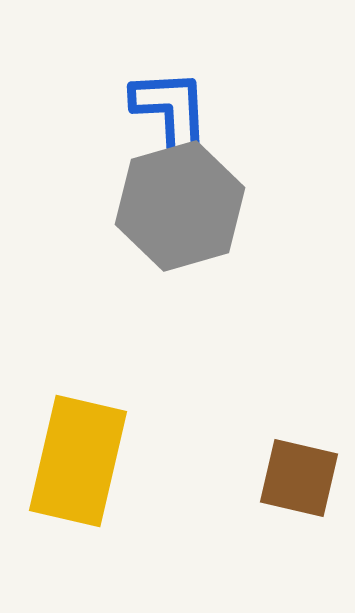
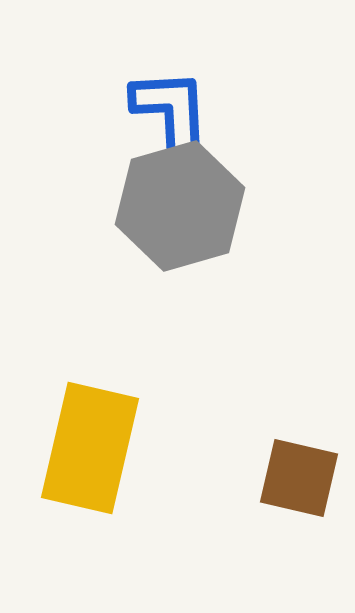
yellow rectangle: moved 12 px right, 13 px up
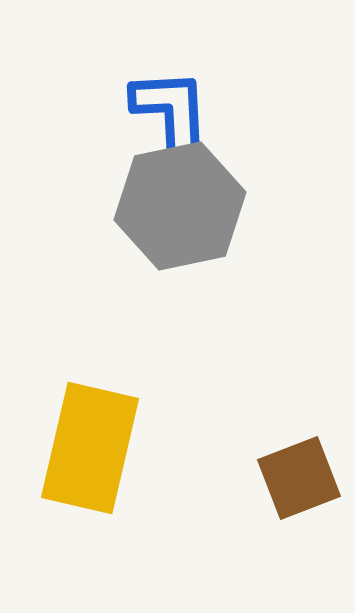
gray hexagon: rotated 4 degrees clockwise
brown square: rotated 34 degrees counterclockwise
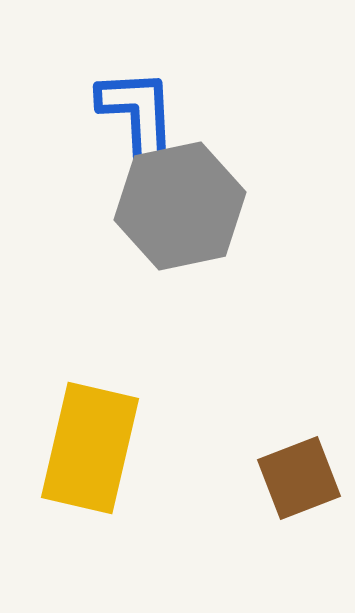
blue L-shape: moved 34 px left
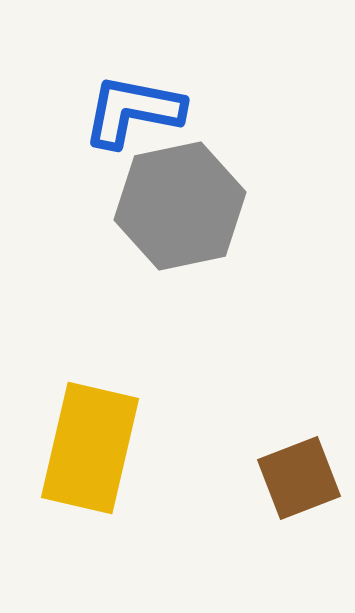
blue L-shape: moved 5 px left, 4 px up; rotated 76 degrees counterclockwise
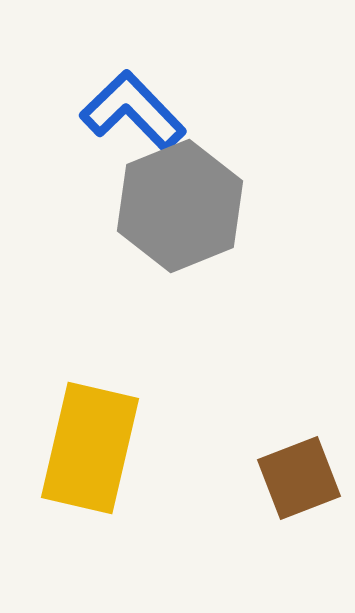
blue L-shape: rotated 35 degrees clockwise
gray hexagon: rotated 10 degrees counterclockwise
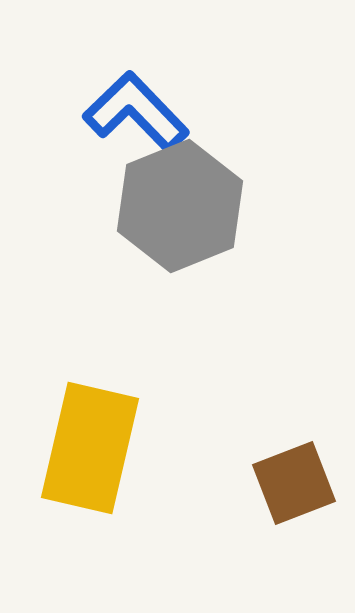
blue L-shape: moved 3 px right, 1 px down
brown square: moved 5 px left, 5 px down
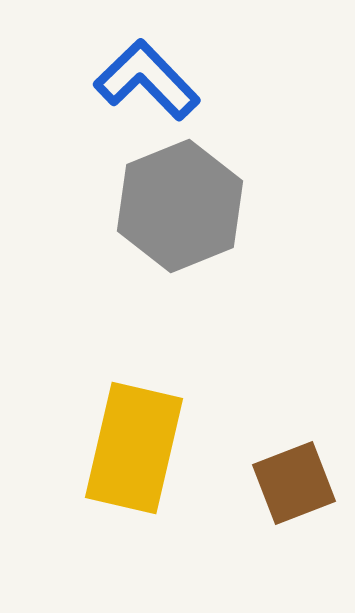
blue L-shape: moved 11 px right, 32 px up
yellow rectangle: moved 44 px right
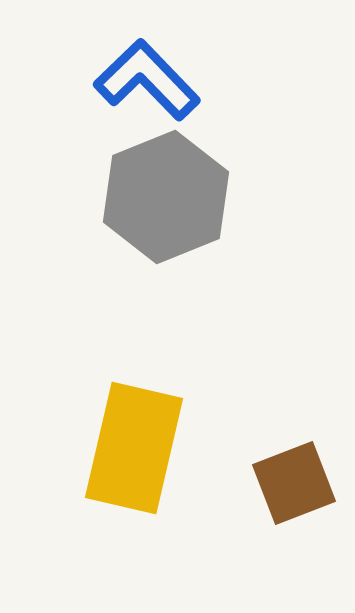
gray hexagon: moved 14 px left, 9 px up
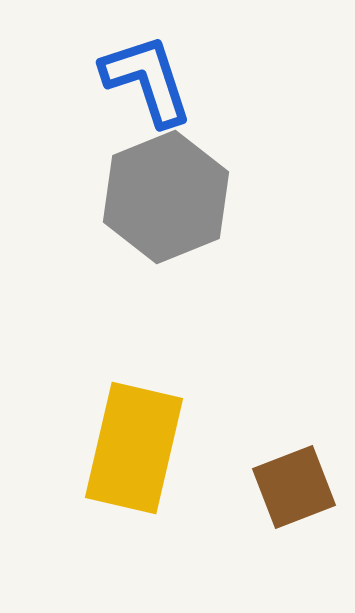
blue L-shape: rotated 26 degrees clockwise
brown square: moved 4 px down
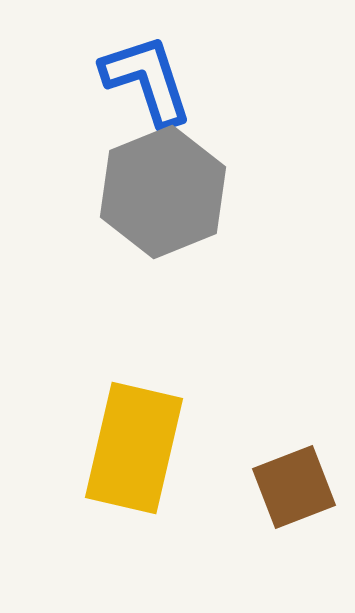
gray hexagon: moved 3 px left, 5 px up
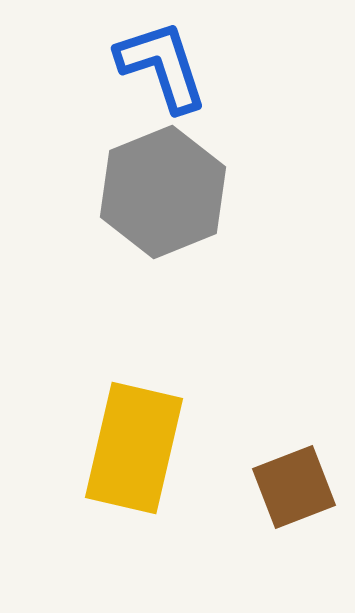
blue L-shape: moved 15 px right, 14 px up
